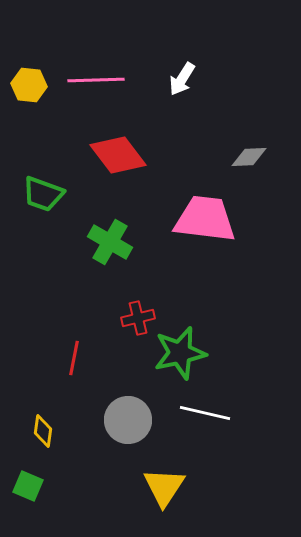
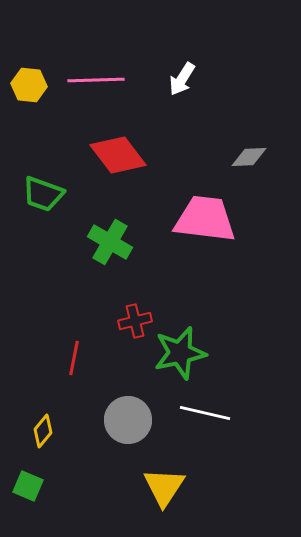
red cross: moved 3 px left, 3 px down
yellow diamond: rotated 32 degrees clockwise
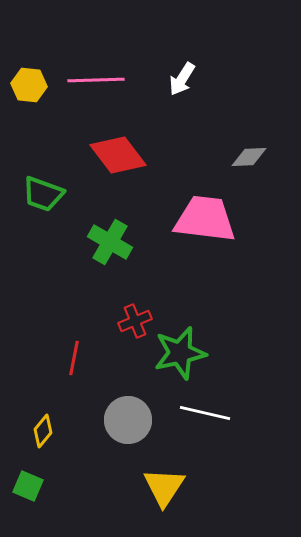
red cross: rotated 8 degrees counterclockwise
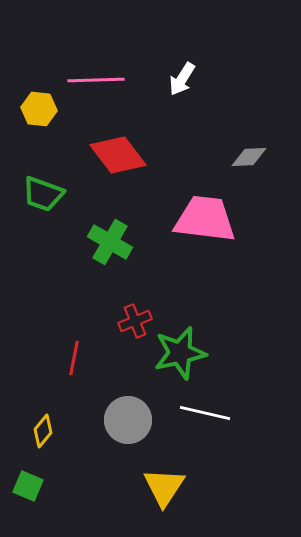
yellow hexagon: moved 10 px right, 24 px down
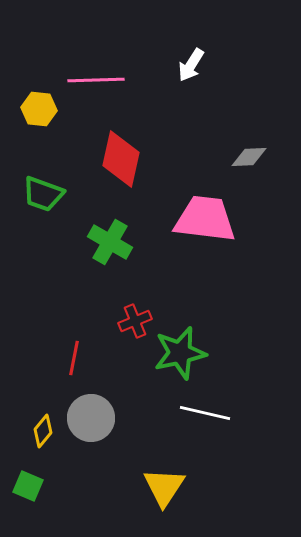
white arrow: moved 9 px right, 14 px up
red diamond: moved 3 px right, 4 px down; rotated 50 degrees clockwise
gray circle: moved 37 px left, 2 px up
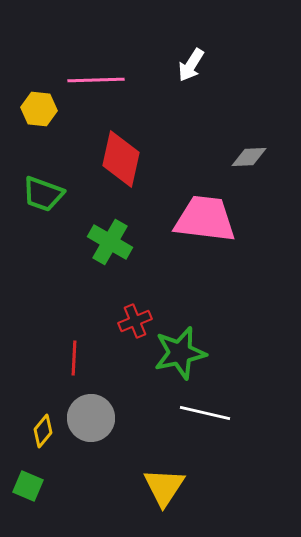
red line: rotated 8 degrees counterclockwise
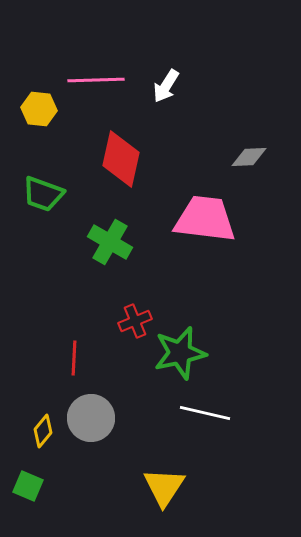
white arrow: moved 25 px left, 21 px down
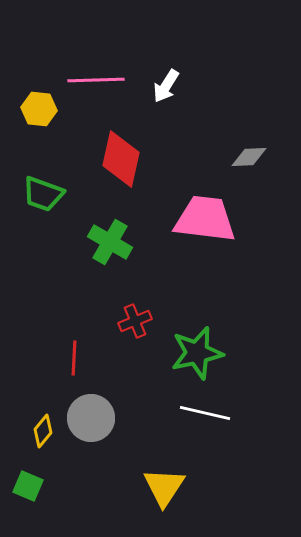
green star: moved 17 px right
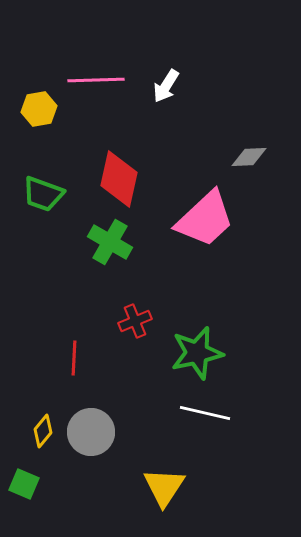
yellow hexagon: rotated 16 degrees counterclockwise
red diamond: moved 2 px left, 20 px down
pink trapezoid: rotated 130 degrees clockwise
gray circle: moved 14 px down
green square: moved 4 px left, 2 px up
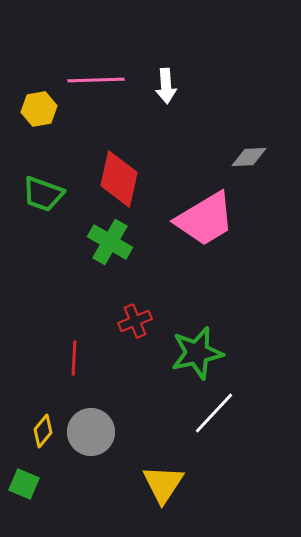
white arrow: rotated 36 degrees counterclockwise
pink trapezoid: rotated 12 degrees clockwise
white line: moved 9 px right; rotated 60 degrees counterclockwise
yellow triangle: moved 1 px left, 3 px up
